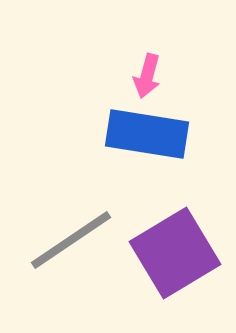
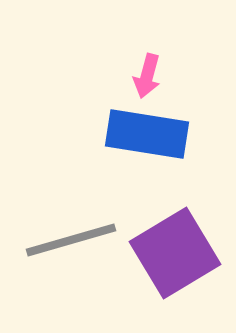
gray line: rotated 18 degrees clockwise
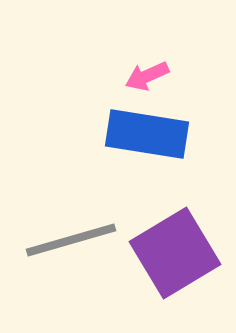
pink arrow: rotated 51 degrees clockwise
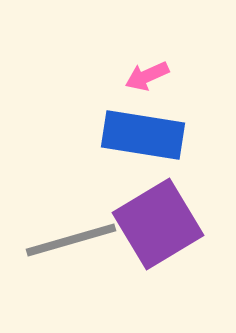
blue rectangle: moved 4 px left, 1 px down
purple square: moved 17 px left, 29 px up
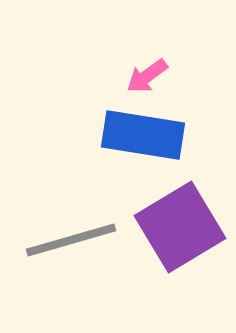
pink arrow: rotated 12 degrees counterclockwise
purple square: moved 22 px right, 3 px down
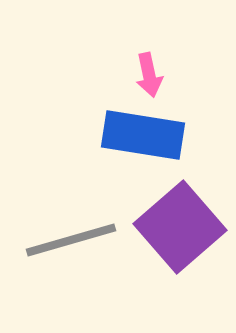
pink arrow: moved 2 px right, 1 px up; rotated 66 degrees counterclockwise
purple square: rotated 10 degrees counterclockwise
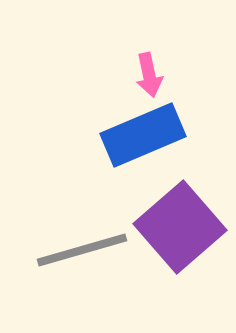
blue rectangle: rotated 32 degrees counterclockwise
gray line: moved 11 px right, 10 px down
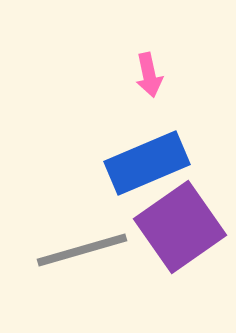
blue rectangle: moved 4 px right, 28 px down
purple square: rotated 6 degrees clockwise
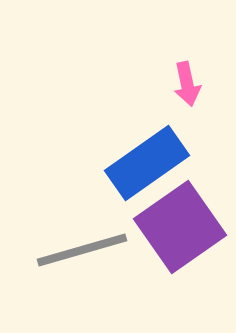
pink arrow: moved 38 px right, 9 px down
blue rectangle: rotated 12 degrees counterclockwise
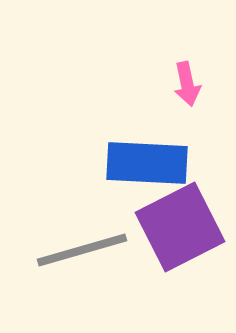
blue rectangle: rotated 38 degrees clockwise
purple square: rotated 8 degrees clockwise
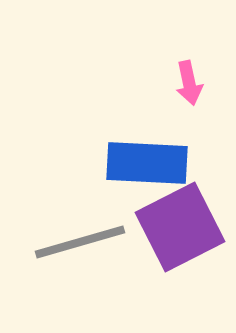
pink arrow: moved 2 px right, 1 px up
gray line: moved 2 px left, 8 px up
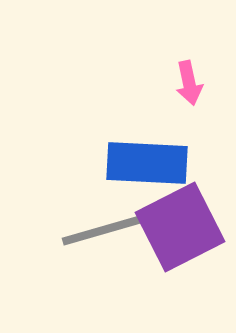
gray line: moved 27 px right, 13 px up
